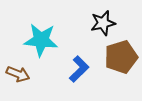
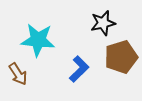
cyan star: moved 3 px left
brown arrow: rotated 35 degrees clockwise
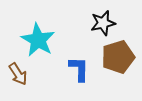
cyan star: rotated 24 degrees clockwise
brown pentagon: moved 3 px left
blue L-shape: rotated 44 degrees counterclockwise
